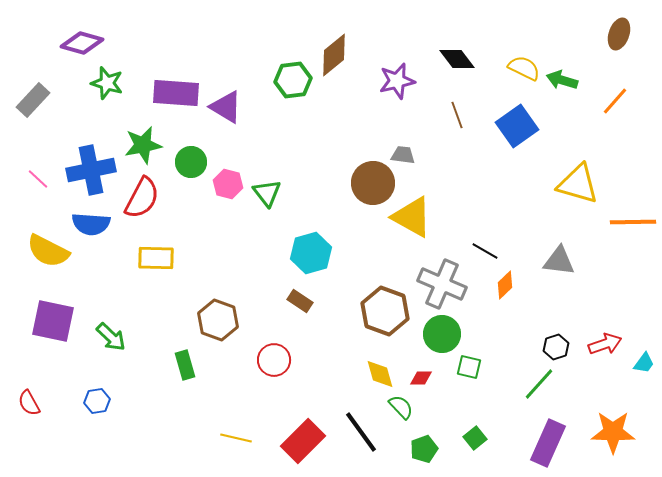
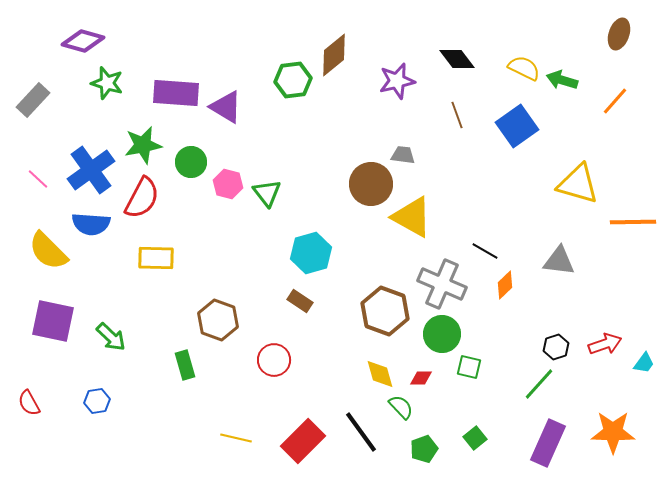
purple diamond at (82, 43): moved 1 px right, 2 px up
blue cross at (91, 170): rotated 24 degrees counterclockwise
brown circle at (373, 183): moved 2 px left, 1 px down
yellow semicircle at (48, 251): rotated 18 degrees clockwise
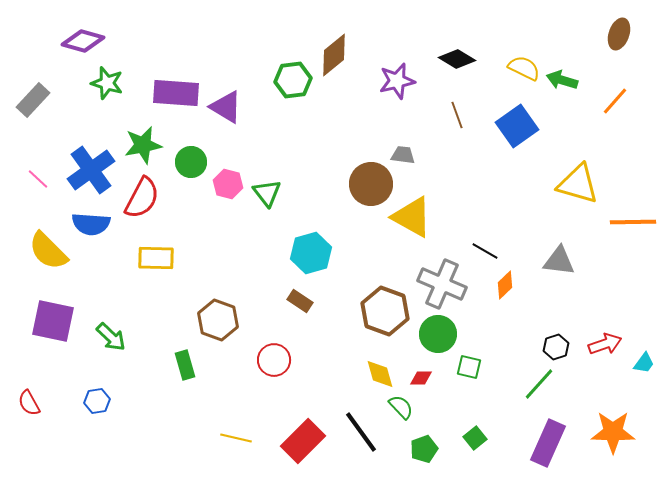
black diamond at (457, 59): rotated 21 degrees counterclockwise
green circle at (442, 334): moved 4 px left
